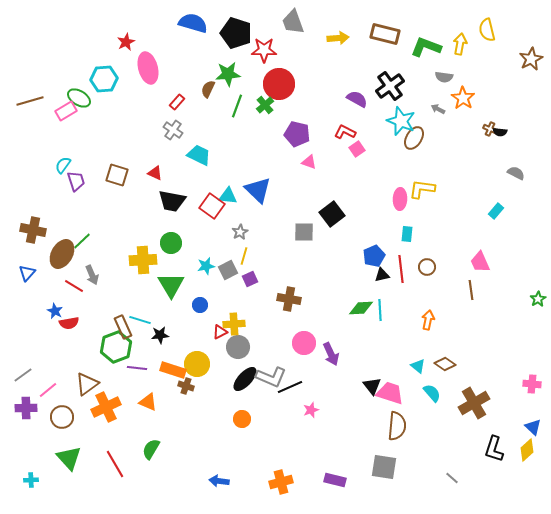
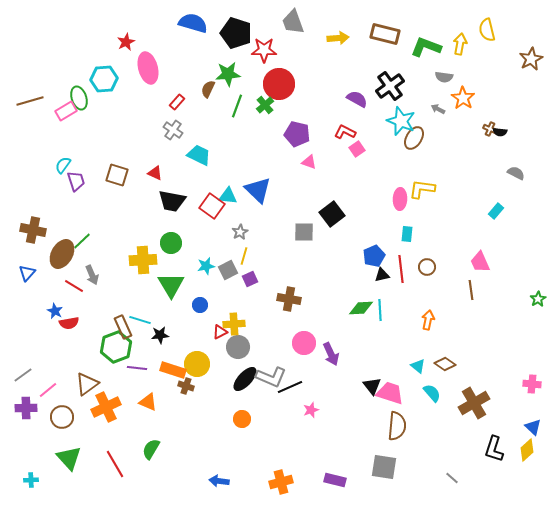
green ellipse at (79, 98): rotated 40 degrees clockwise
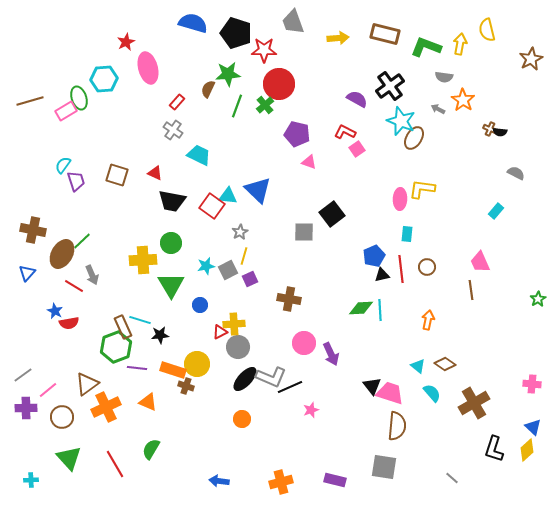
orange star at (463, 98): moved 2 px down
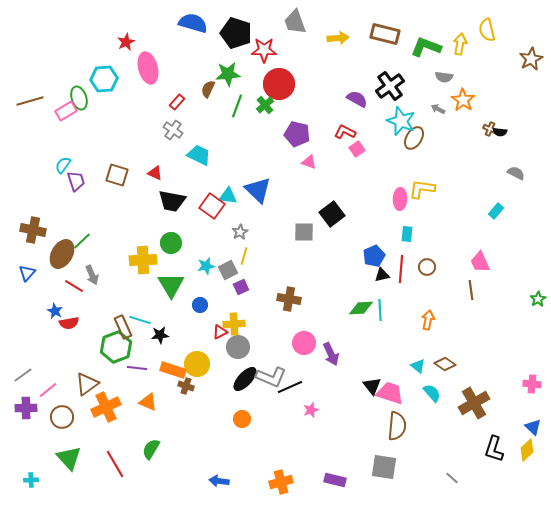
gray trapezoid at (293, 22): moved 2 px right
red line at (401, 269): rotated 12 degrees clockwise
purple square at (250, 279): moved 9 px left, 8 px down
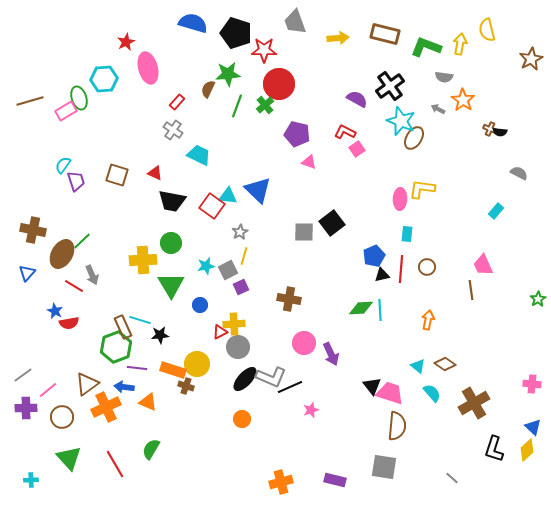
gray semicircle at (516, 173): moved 3 px right
black square at (332, 214): moved 9 px down
pink trapezoid at (480, 262): moved 3 px right, 3 px down
blue arrow at (219, 481): moved 95 px left, 94 px up
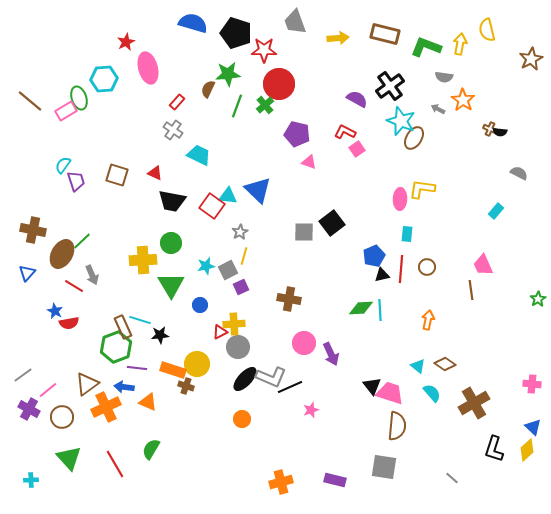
brown line at (30, 101): rotated 56 degrees clockwise
purple cross at (26, 408): moved 3 px right, 1 px down; rotated 30 degrees clockwise
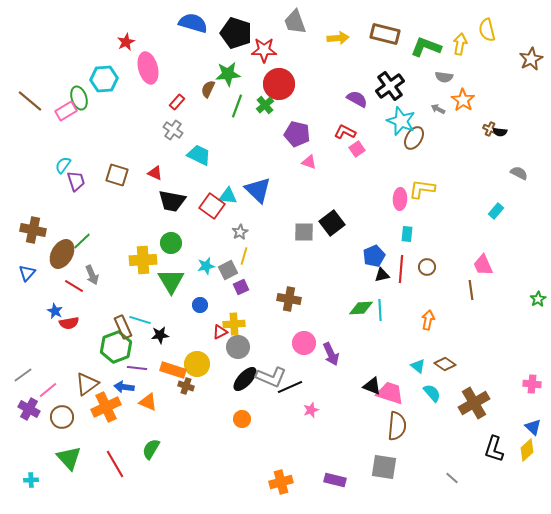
green triangle at (171, 285): moved 4 px up
black triangle at (372, 386): rotated 30 degrees counterclockwise
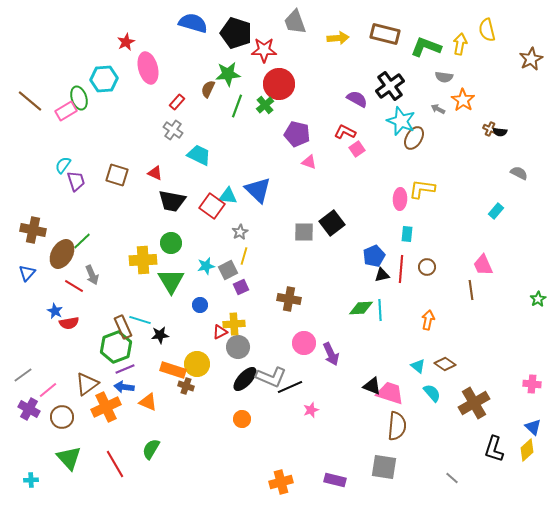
purple line at (137, 368): moved 12 px left, 1 px down; rotated 30 degrees counterclockwise
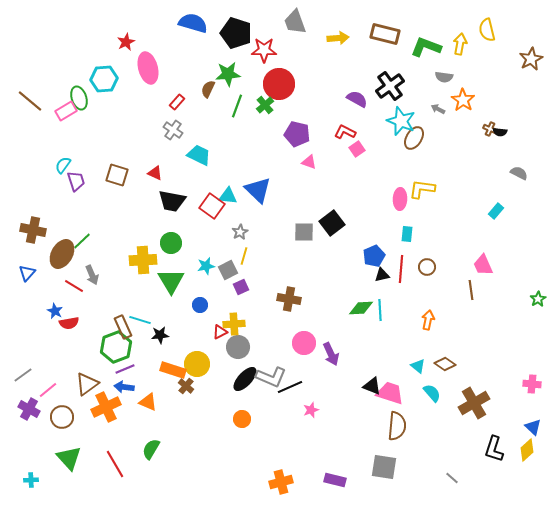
brown cross at (186, 386): rotated 21 degrees clockwise
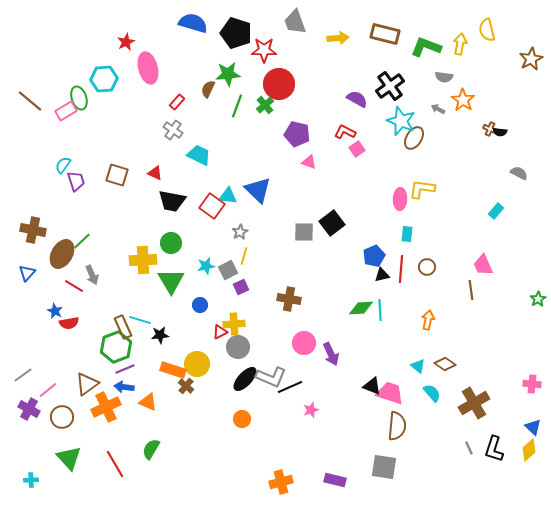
yellow diamond at (527, 450): moved 2 px right
gray line at (452, 478): moved 17 px right, 30 px up; rotated 24 degrees clockwise
